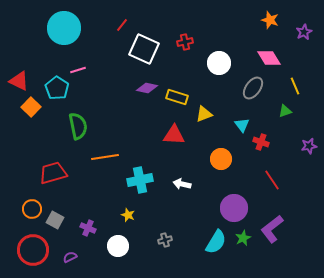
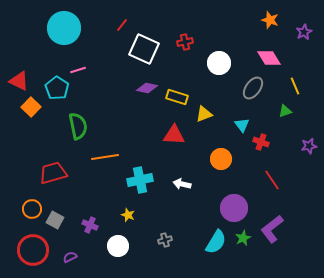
purple cross at (88, 228): moved 2 px right, 3 px up
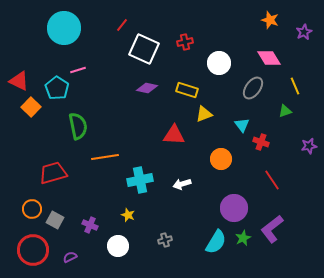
yellow rectangle at (177, 97): moved 10 px right, 7 px up
white arrow at (182, 184): rotated 30 degrees counterclockwise
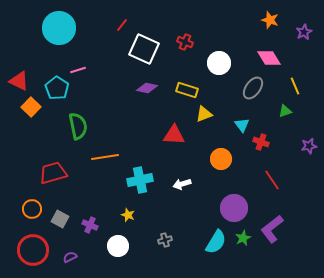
cyan circle at (64, 28): moved 5 px left
red cross at (185, 42): rotated 35 degrees clockwise
gray square at (55, 220): moved 5 px right, 1 px up
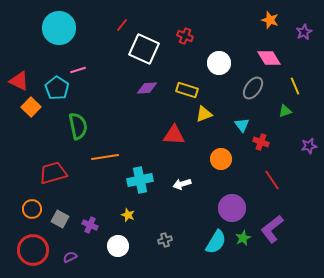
red cross at (185, 42): moved 6 px up
purple diamond at (147, 88): rotated 15 degrees counterclockwise
purple circle at (234, 208): moved 2 px left
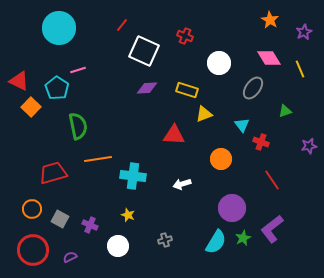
orange star at (270, 20): rotated 12 degrees clockwise
white square at (144, 49): moved 2 px down
yellow line at (295, 86): moved 5 px right, 17 px up
orange line at (105, 157): moved 7 px left, 2 px down
cyan cross at (140, 180): moved 7 px left, 4 px up; rotated 20 degrees clockwise
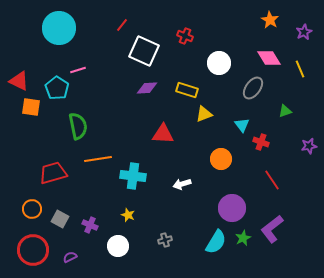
orange square at (31, 107): rotated 36 degrees counterclockwise
red triangle at (174, 135): moved 11 px left, 1 px up
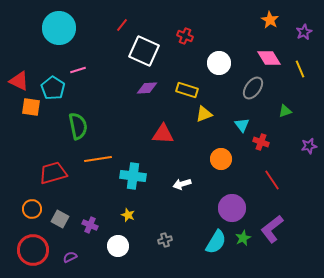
cyan pentagon at (57, 88): moved 4 px left
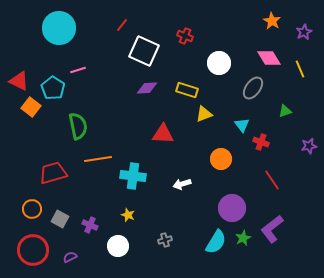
orange star at (270, 20): moved 2 px right, 1 px down
orange square at (31, 107): rotated 30 degrees clockwise
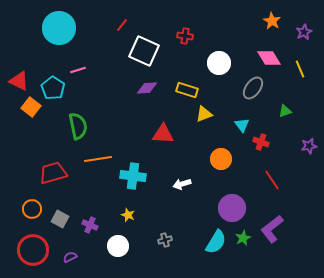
red cross at (185, 36): rotated 14 degrees counterclockwise
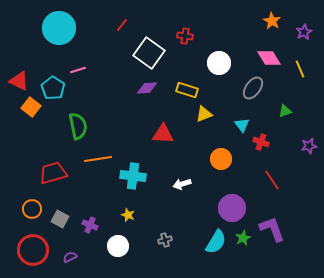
white square at (144, 51): moved 5 px right, 2 px down; rotated 12 degrees clockwise
purple L-shape at (272, 229): rotated 108 degrees clockwise
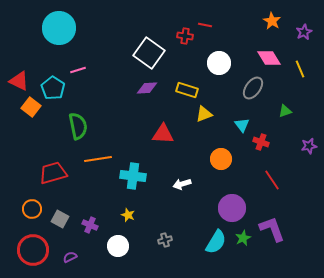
red line at (122, 25): moved 83 px right; rotated 64 degrees clockwise
